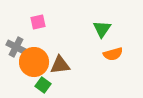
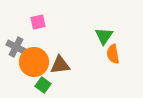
green triangle: moved 2 px right, 7 px down
orange semicircle: rotated 96 degrees clockwise
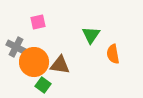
green triangle: moved 13 px left, 1 px up
brown triangle: rotated 15 degrees clockwise
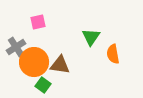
green triangle: moved 2 px down
gray cross: rotated 30 degrees clockwise
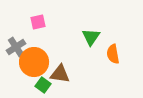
brown triangle: moved 9 px down
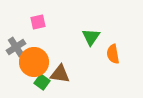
green square: moved 1 px left, 3 px up
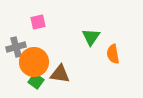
gray cross: rotated 18 degrees clockwise
green square: moved 6 px left, 1 px up
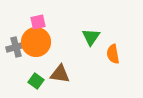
orange circle: moved 2 px right, 20 px up
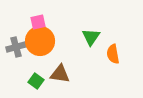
orange circle: moved 4 px right, 1 px up
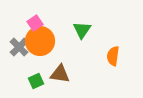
pink square: moved 3 px left, 1 px down; rotated 21 degrees counterclockwise
green triangle: moved 9 px left, 7 px up
gray cross: moved 3 px right; rotated 30 degrees counterclockwise
orange semicircle: moved 2 px down; rotated 18 degrees clockwise
green square: rotated 28 degrees clockwise
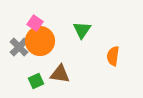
pink square: rotated 21 degrees counterclockwise
